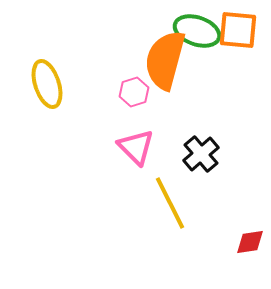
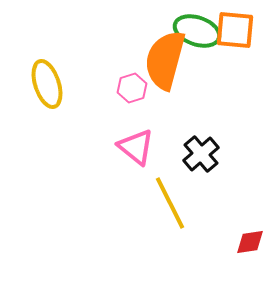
orange square: moved 3 px left
pink hexagon: moved 2 px left, 4 px up
pink triangle: rotated 6 degrees counterclockwise
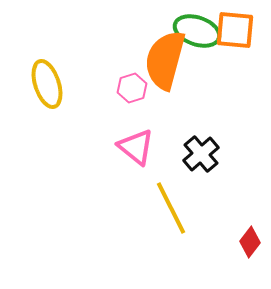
yellow line: moved 1 px right, 5 px down
red diamond: rotated 44 degrees counterclockwise
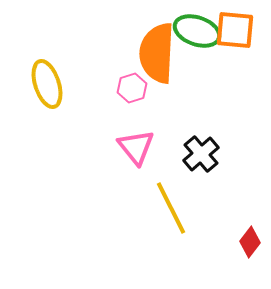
orange semicircle: moved 8 px left, 7 px up; rotated 12 degrees counterclockwise
pink triangle: rotated 12 degrees clockwise
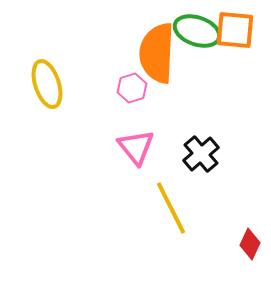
red diamond: moved 2 px down; rotated 12 degrees counterclockwise
